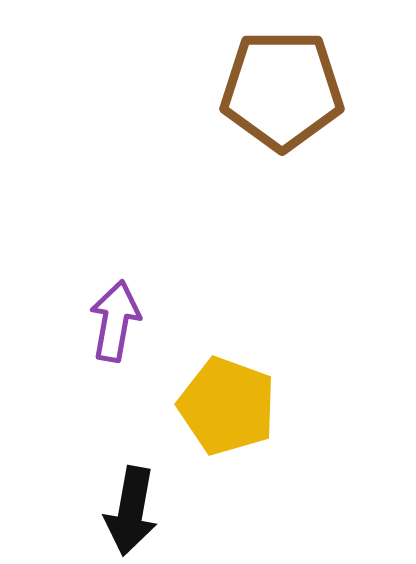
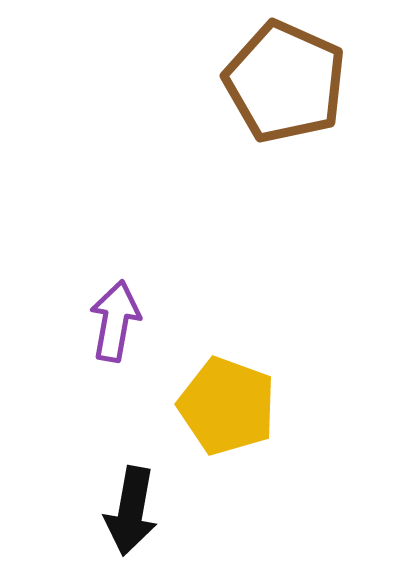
brown pentagon: moved 3 px right, 8 px up; rotated 24 degrees clockwise
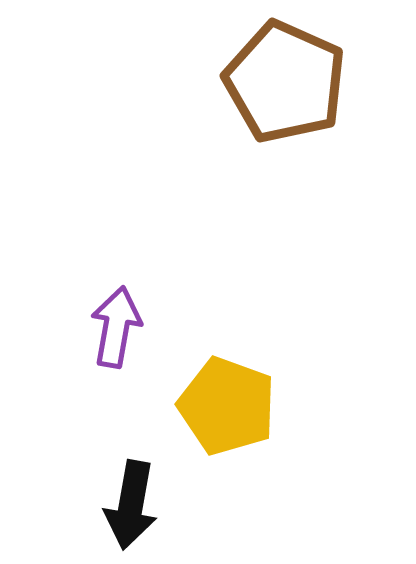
purple arrow: moved 1 px right, 6 px down
black arrow: moved 6 px up
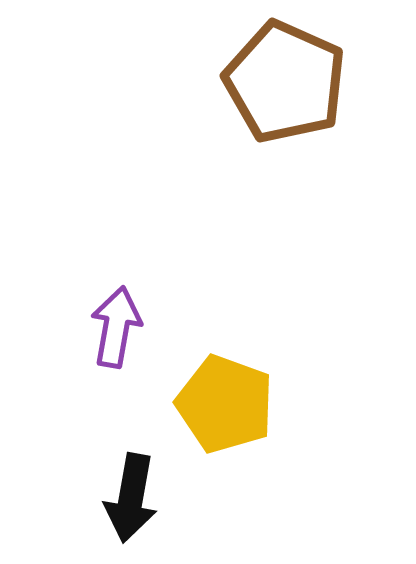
yellow pentagon: moved 2 px left, 2 px up
black arrow: moved 7 px up
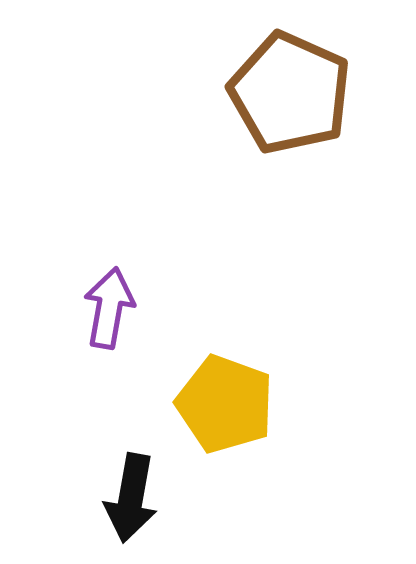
brown pentagon: moved 5 px right, 11 px down
purple arrow: moved 7 px left, 19 px up
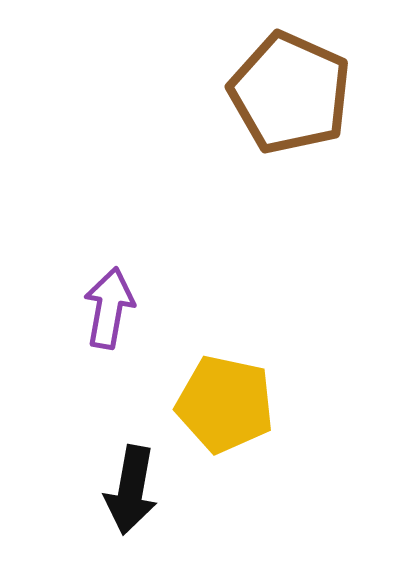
yellow pentagon: rotated 8 degrees counterclockwise
black arrow: moved 8 px up
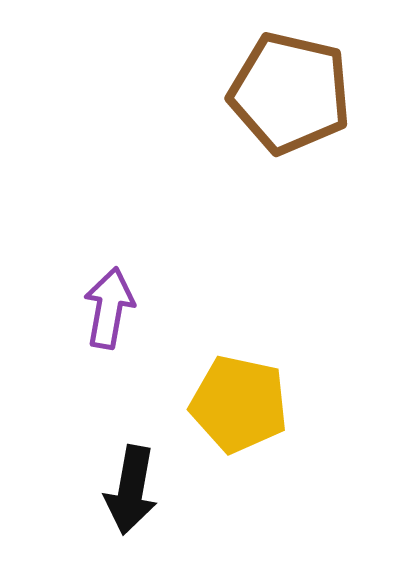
brown pentagon: rotated 11 degrees counterclockwise
yellow pentagon: moved 14 px right
